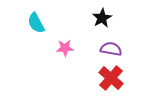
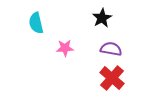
cyan semicircle: rotated 15 degrees clockwise
red cross: moved 1 px right
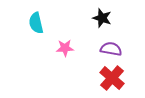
black star: rotated 24 degrees counterclockwise
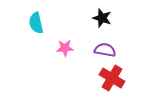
purple semicircle: moved 6 px left, 1 px down
red cross: rotated 10 degrees counterclockwise
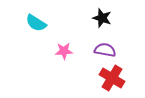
cyan semicircle: rotated 45 degrees counterclockwise
pink star: moved 1 px left, 3 px down
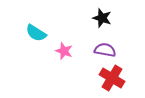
cyan semicircle: moved 10 px down
pink star: rotated 24 degrees clockwise
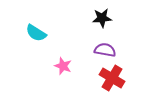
black star: rotated 24 degrees counterclockwise
pink star: moved 1 px left, 15 px down
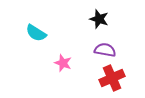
black star: moved 3 px left, 1 px down; rotated 24 degrees clockwise
pink star: moved 3 px up
red cross: rotated 35 degrees clockwise
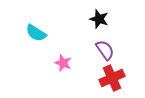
purple semicircle: rotated 45 degrees clockwise
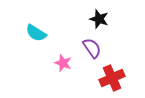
purple semicircle: moved 13 px left, 2 px up
